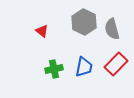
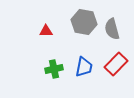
gray hexagon: rotated 15 degrees counterclockwise
red triangle: moved 4 px right; rotated 40 degrees counterclockwise
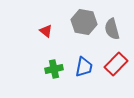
red triangle: rotated 40 degrees clockwise
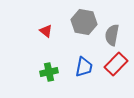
gray semicircle: moved 6 px down; rotated 25 degrees clockwise
green cross: moved 5 px left, 3 px down
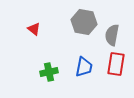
red triangle: moved 12 px left, 2 px up
red rectangle: rotated 35 degrees counterclockwise
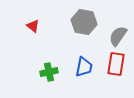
red triangle: moved 1 px left, 3 px up
gray semicircle: moved 6 px right, 1 px down; rotated 25 degrees clockwise
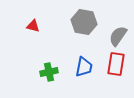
red triangle: rotated 24 degrees counterclockwise
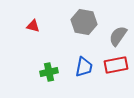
red rectangle: moved 1 px down; rotated 70 degrees clockwise
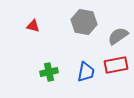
gray semicircle: rotated 20 degrees clockwise
blue trapezoid: moved 2 px right, 5 px down
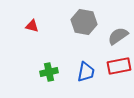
red triangle: moved 1 px left
red rectangle: moved 3 px right, 1 px down
